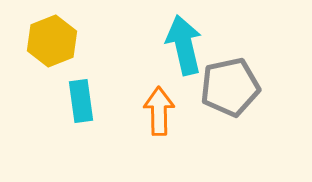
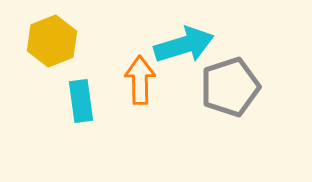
cyan arrow: rotated 86 degrees clockwise
gray pentagon: rotated 6 degrees counterclockwise
orange arrow: moved 19 px left, 31 px up
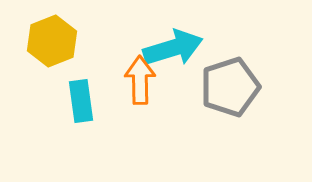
cyan arrow: moved 11 px left, 3 px down
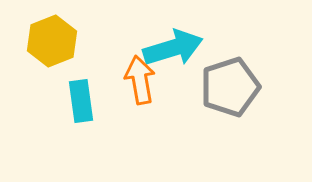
orange arrow: rotated 9 degrees counterclockwise
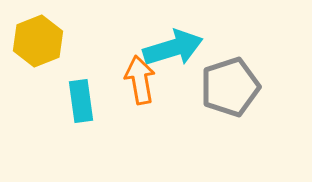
yellow hexagon: moved 14 px left
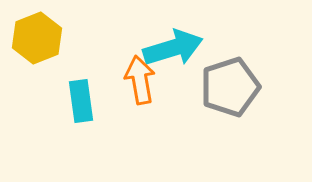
yellow hexagon: moved 1 px left, 3 px up
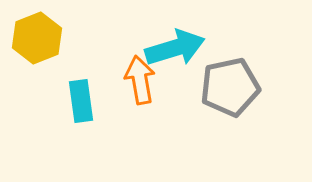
cyan arrow: moved 2 px right
gray pentagon: rotated 6 degrees clockwise
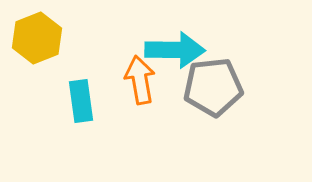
cyan arrow: moved 2 px down; rotated 18 degrees clockwise
gray pentagon: moved 17 px left; rotated 6 degrees clockwise
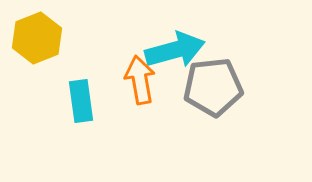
cyan arrow: rotated 16 degrees counterclockwise
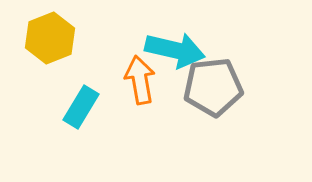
yellow hexagon: moved 13 px right
cyan arrow: rotated 28 degrees clockwise
cyan rectangle: moved 6 px down; rotated 39 degrees clockwise
